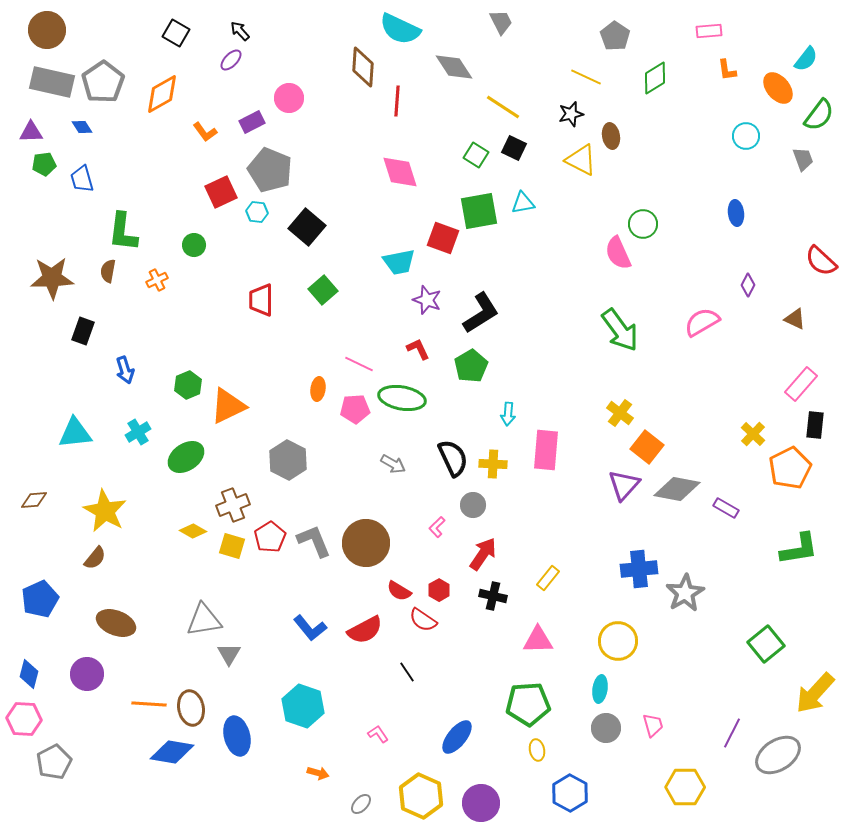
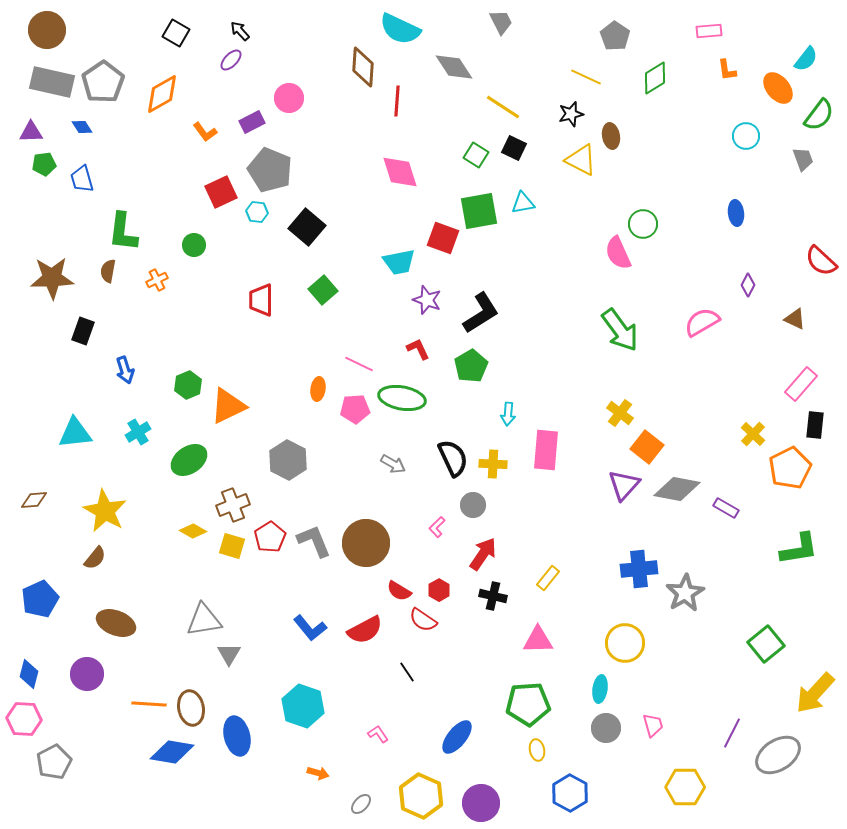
green ellipse at (186, 457): moved 3 px right, 3 px down
yellow circle at (618, 641): moved 7 px right, 2 px down
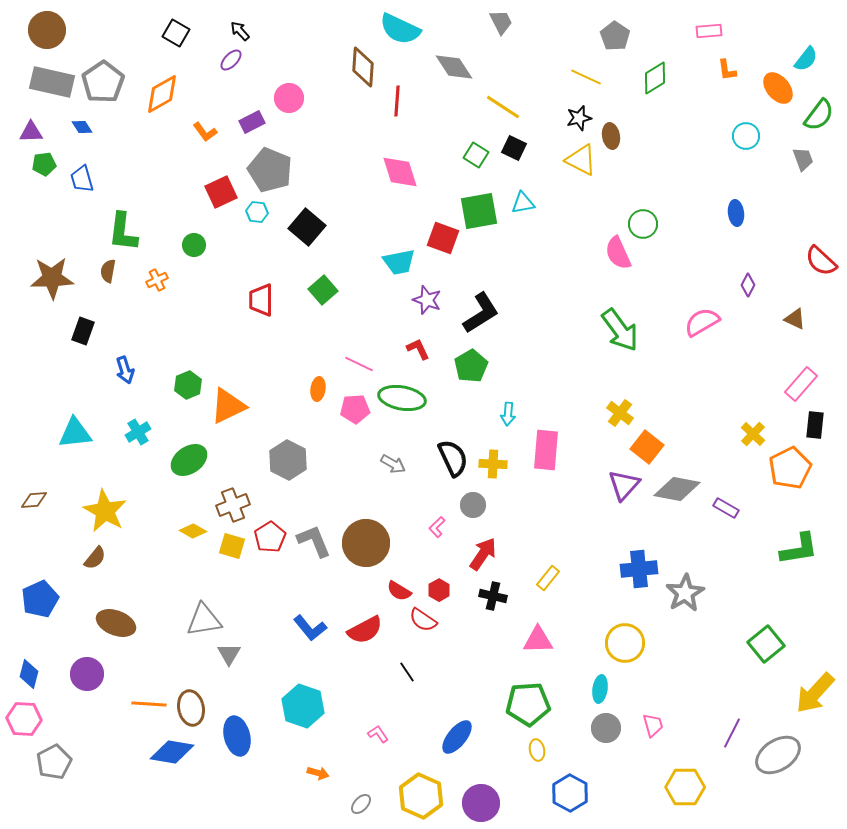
black star at (571, 114): moved 8 px right, 4 px down
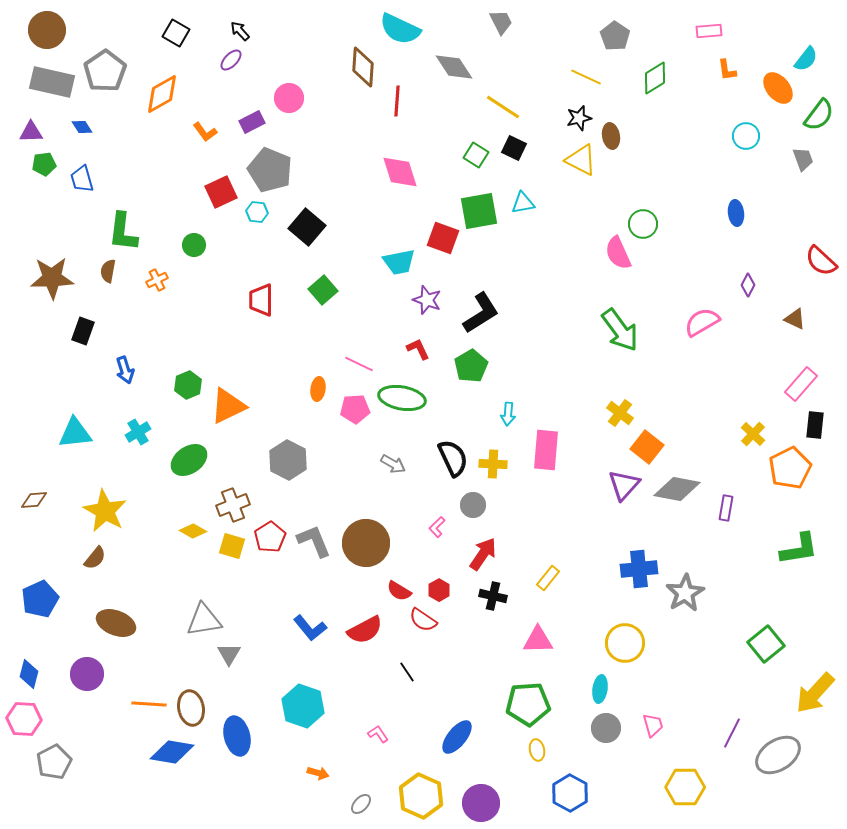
gray pentagon at (103, 82): moved 2 px right, 11 px up
purple rectangle at (726, 508): rotated 70 degrees clockwise
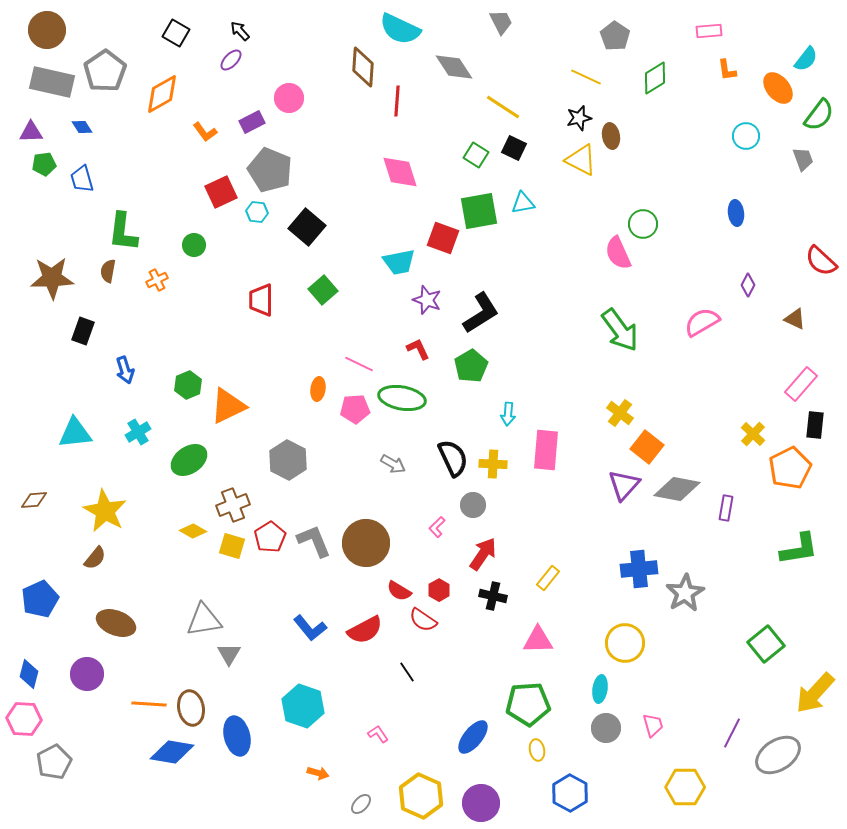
blue ellipse at (457, 737): moved 16 px right
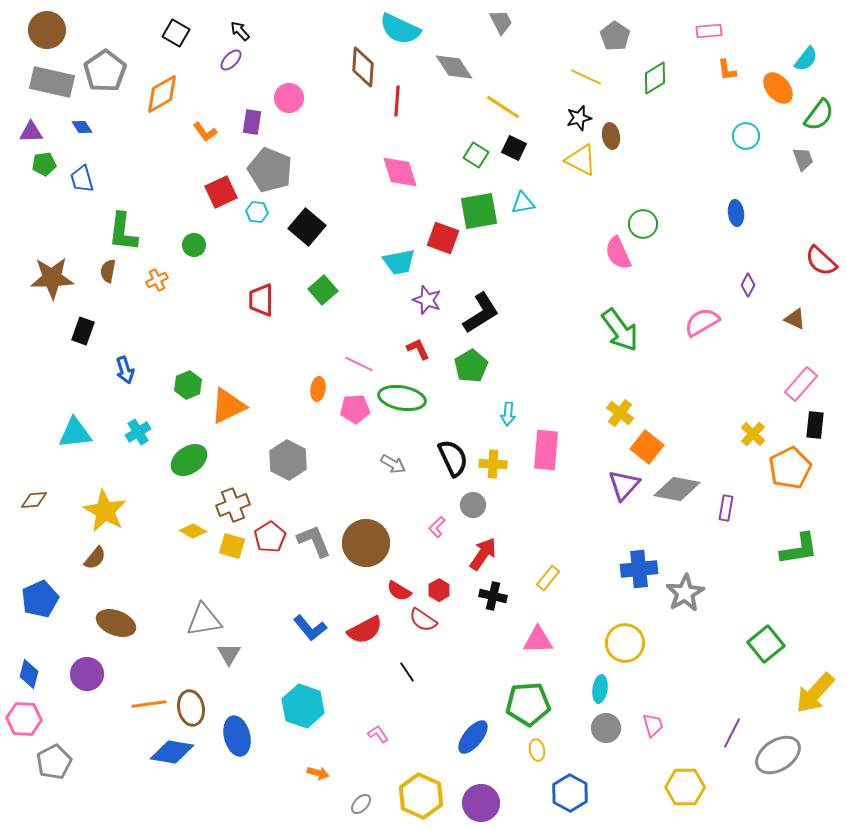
purple rectangle at (252, 122): rotated 55 degrees counterclockwise
orange line at (149, 704): rotated 12 degrees counterclockwise
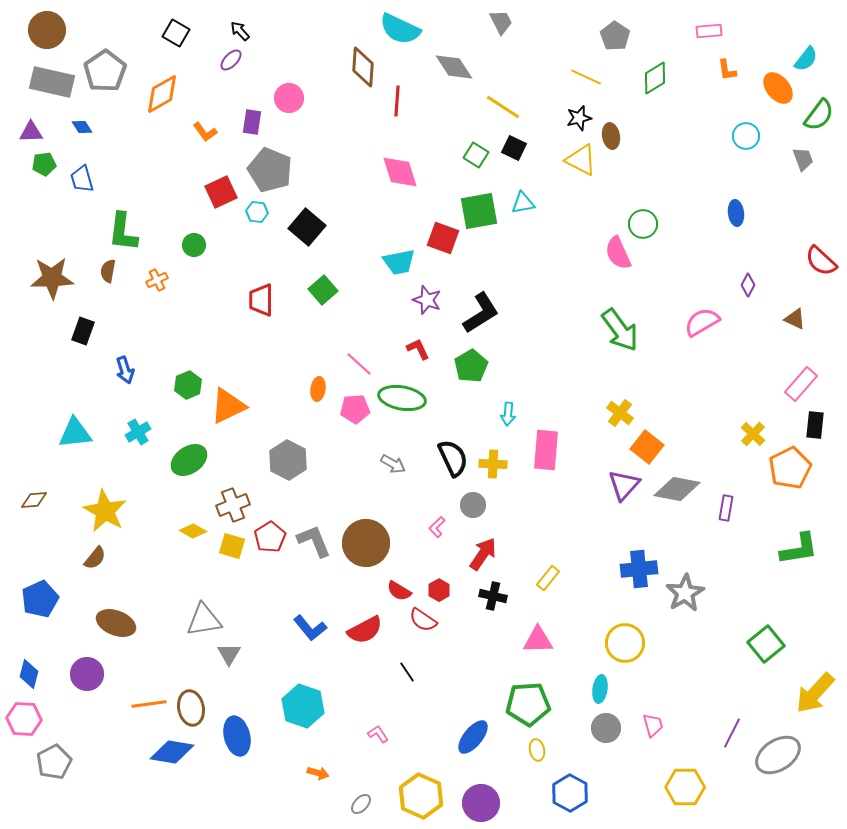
pink line at (359, 364): rotated 16 degrees clockwise
